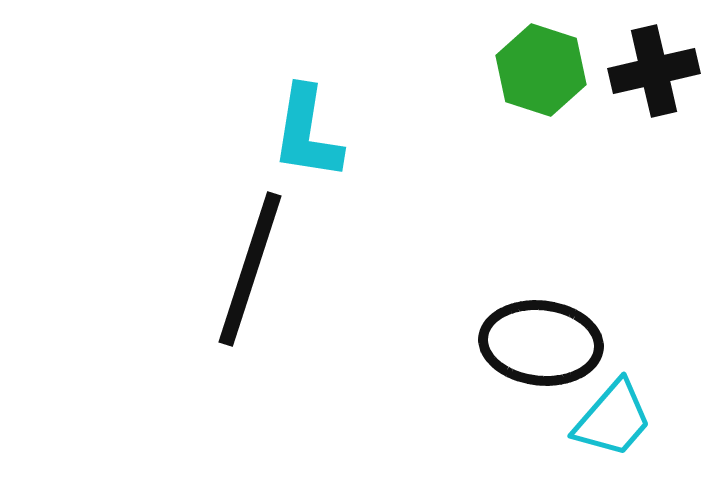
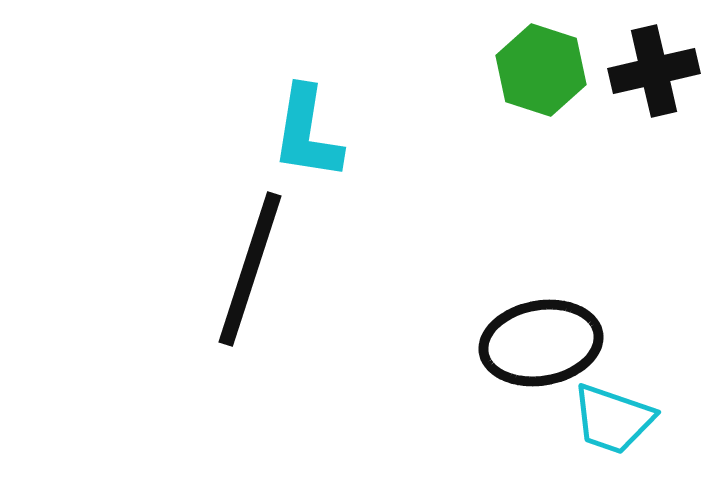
black ellipse: rotated 16 degrees counterclockwise
cyan trapezoid: rotated 68 degrees clockwise
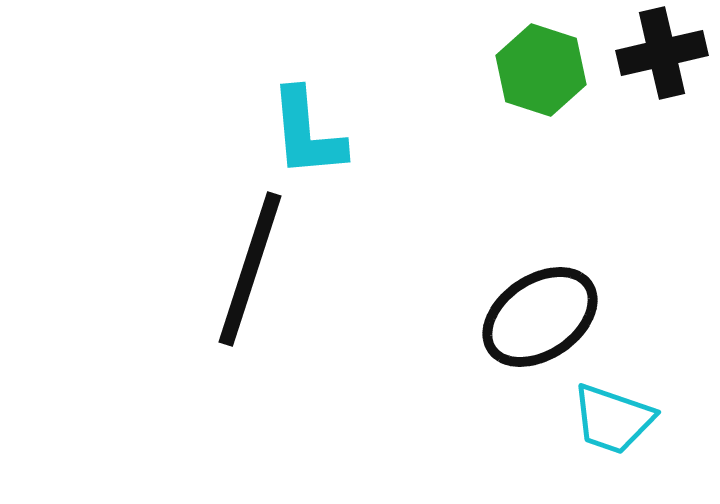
black cross: moved 8 px right, 18 px up
cyan L-shape: rotated 14 degrees counterclockwise
black ellipse: moved 1 px left, 26 px up; rotated 24 degrees counterclockwise
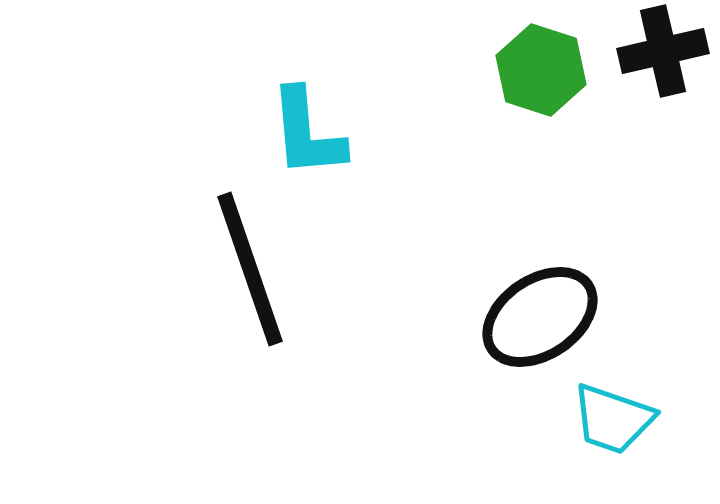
black cross: moved 1 px right, 2 px up
black line: rotated 37 degrees counterclockwise
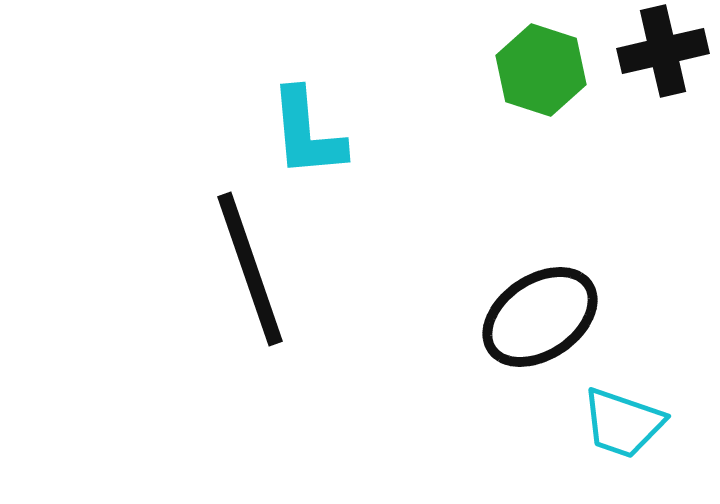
cyan trapezoid: moved 10 px right, 4 px down
